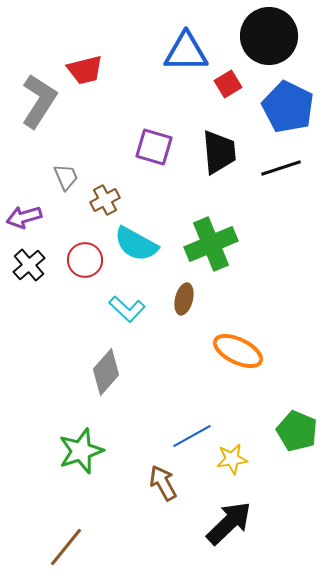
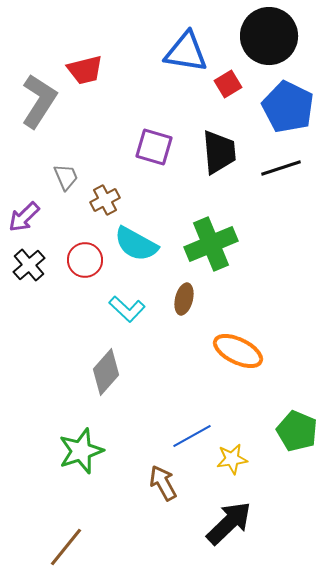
blue triangle: rotated 9 degrees clockwise
purple arrow: rotated 28 degrees counterclockwise
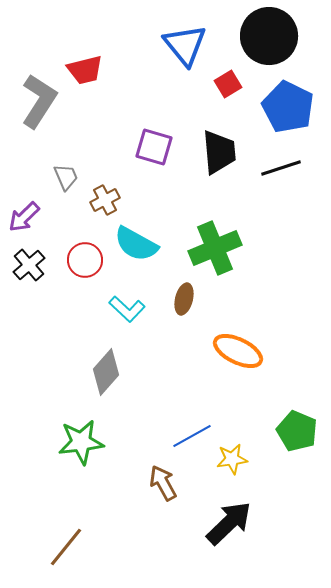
blue triangle: moved 1 px left, 7 px up; rotated 42 degrees clockwise
green cross: moved 4 px right, 4 px down
green star: moved 9 px up; rotated 12 degrees clockwise
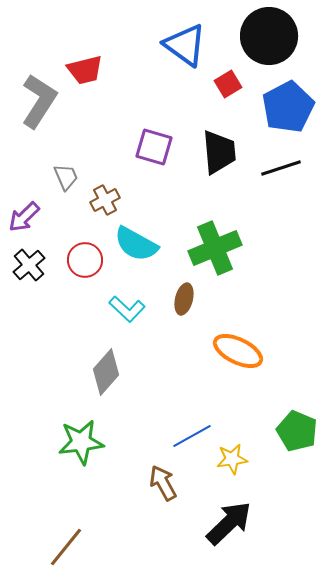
blue triangle: rotated 15 degrees counterclockwise
blue pentagon: rotated 18 degrees clockwise
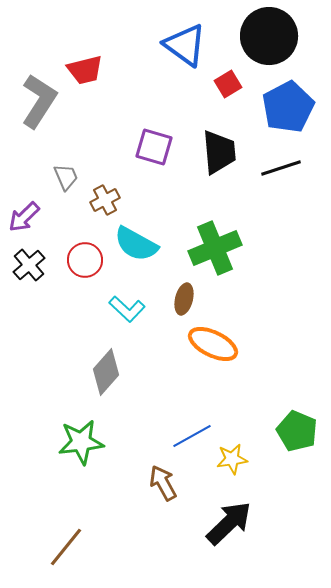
orange ellipse: moved 25 px left, 7 px up
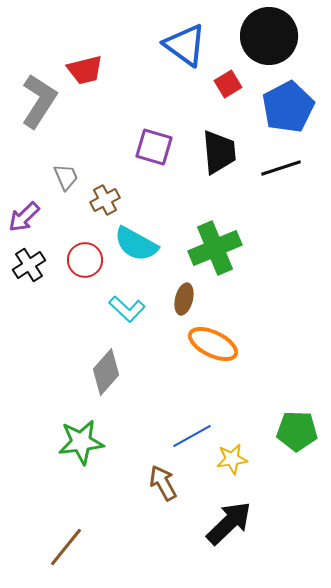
black cross: rotated 8 degrees clockwise
green pentagon: rotated 21 degrees counterclockwise
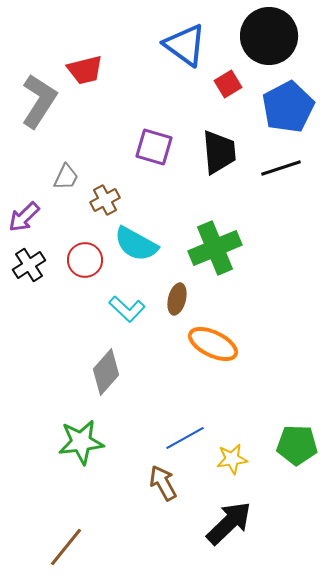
gray trapezoid: rotated 48 degrees clockwise
brown ellipse: moved 7 px left
green pentagon: moved 14 px down
blue line: moved 7 px left, 2 px down
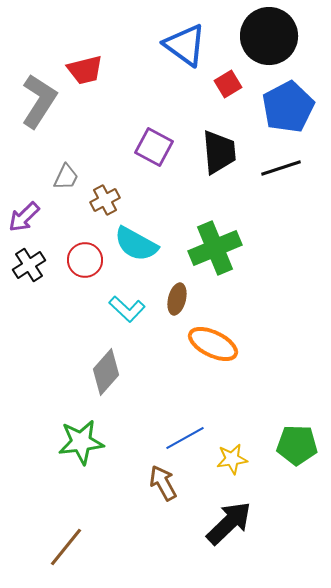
purple square: rotated 12 degrees clockwise
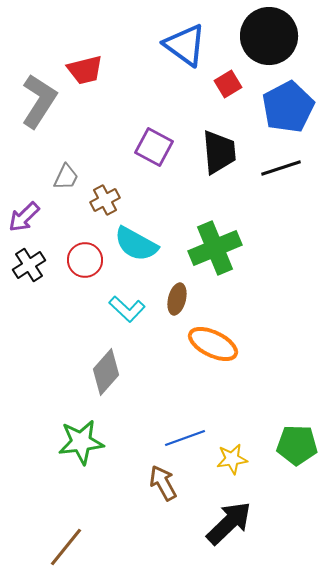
blue line: rotated 9 degrees clockwise
